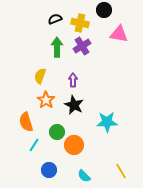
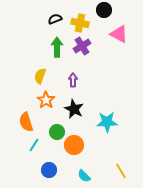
pink triangle: rotated 18 degrees clockwise
black star: moved 4 px down
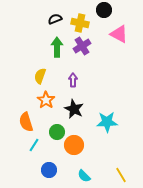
yellow line: moved 4 px down
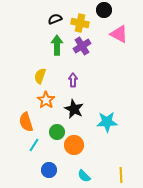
green arrow: moved 2 px up
yellow line: rotated 28 degrees clockwise
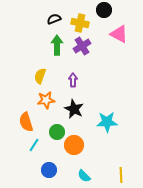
black semicircle: moved 1 px left
orange star: rotated 30 degrees clockwise
